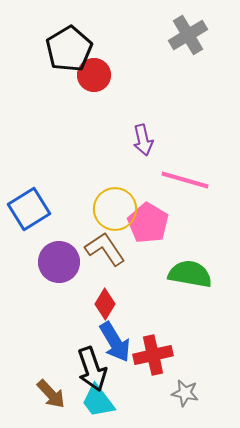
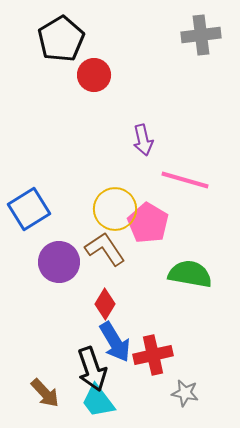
gray cross: moved 13 px right; rotated 24 degrees clockwise
black pentagon: moved 8 px left, 10 px up
brown arrow: moved 6 px left, 1 px up
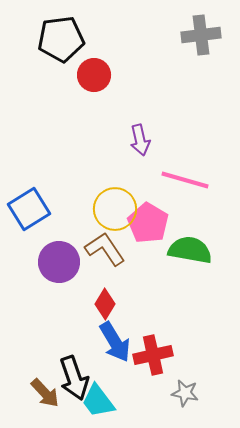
black pentagon: rotated 24 degrees clockwise
purple arrow: moved 3 px left
green semicircle: moved 24 px up
black arrow: moved 18 px left, 9 px down
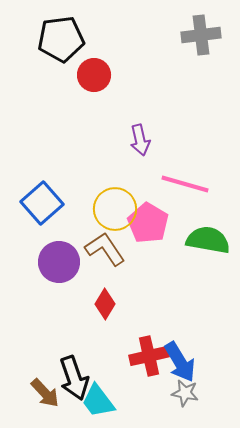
pink line: moved 4 px down
blue square: moved 13 px right, 6 px up; rotated 9 degrees counterclockwise
green semicircle: moved 18 px right, 10 px up
blue arrow: moved 65 px right, 20 px down
red cross: moved 4 px left, 1 px down
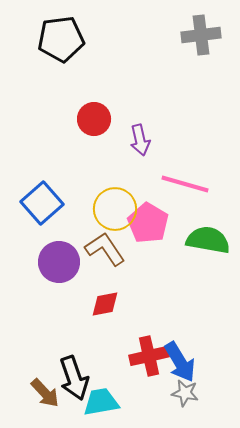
red circle: moved 44 px down
red diamond: rotated 48 degrees clockwise
cyan trapezoid: moved 3 px right, 1 px down; rotated 117 degrees clockwise
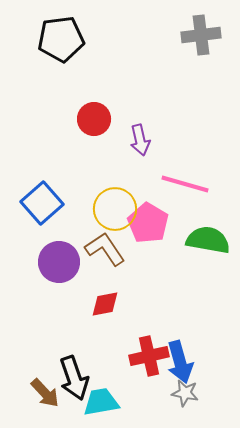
blue arrow: rotated 15 degrees clockwise
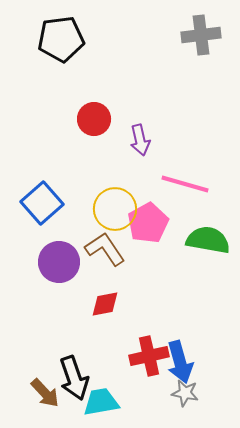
pink pentagon: rotated 12 degrees clockwise
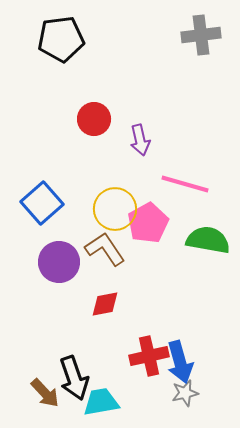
gray star: rotated 24 degrees counterclockwise
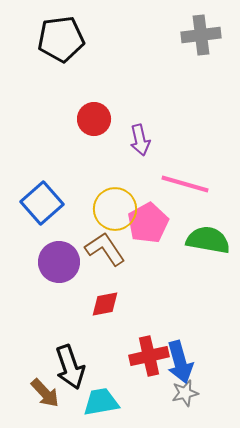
black arrow: moved 4 px left, 11 px up
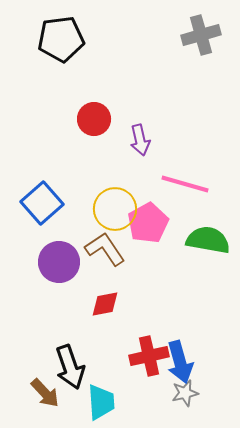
gray cross: rotated 9 degrees counterclockwise
cyan trapezoid: rotated 96 degrees clockwise
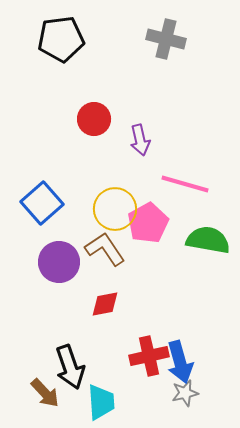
gray cross: moved 35 px left, 4 px down; rotated 30 degrees clockwise
